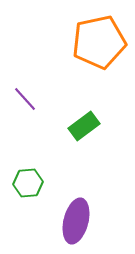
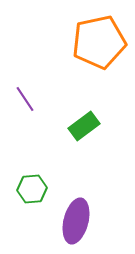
purple line: rotated 8 degrees clockwise
green hexagon: moved 4 px right, 6 px down
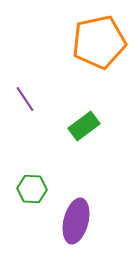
green hexagon: rotated 8 degrees clockwise
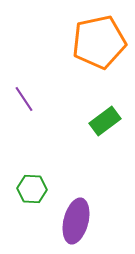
purple line: moved 1 px left
green rectangle: moved 21 px right, 5 px up
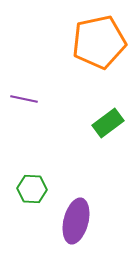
purple line: rotated 44 degrees counterclockwise
green rectangle: moved 3 px right, 2 px down
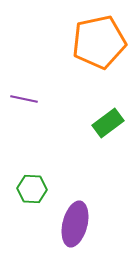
purple ellipse: moved 1 px left, 3 px down
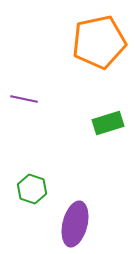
green rectangle: rotated 20 degrees clockwise
green hexagon: rotated 16 degrees clockwise
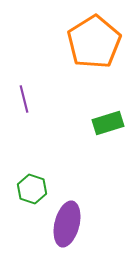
orange pentagon: moved 5 px left; rotated 20 degrees counterclockwise
purple line: rotated 64 degrees clockwise
purple ellipse: moved 8 px left
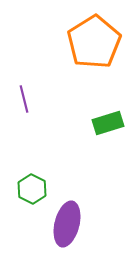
green hexagon: rotated 8 degrees clockwise
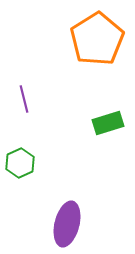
orange pentagon: moved 3 px right, 3 px up
green hexagon: moved 12 px left, 26 px up; rotated 8 degrees clockwise
